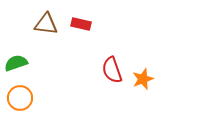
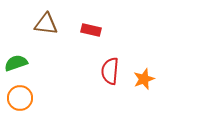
red rectangle: moved 10 px right, 6 px down
red semicircle: moved 2 px left, 1 px down; rotated 24 degrees clockwise
orange star: moved 1 px right
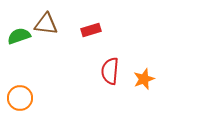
red rectangle: rotated 30 degrees counterclockwise
green semicircle: moved 3 px right, 27 px up
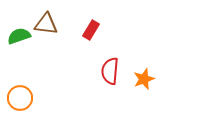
red rectangle: rotated 42 degrees counterclockwise
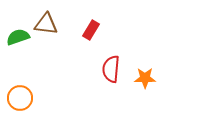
green semicircle: moved 1 px left, 1 px down
red semicircle: moved 1 px right, 2 px up
orange star: moved 1 px right, 1 px up; rotated 20 degrees clockwise
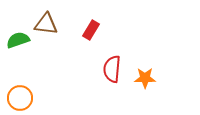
green semicircle: moved 3 px down
red semicircle: moved 1 px right
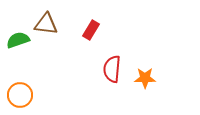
orange circle: moved 3 px up
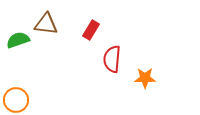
red semicircle: moved 10 px up
orange circle: moved 4 px left, 5 px down
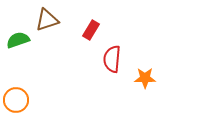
brown triangle: moved 1 px right, 4 px up; rotated 25 degrees counterclockwise
